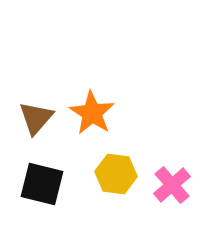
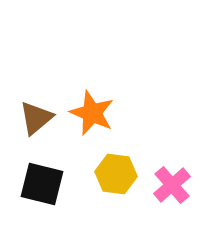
orange star: rotated 9 degrees counterclockwise
brown triangle: rotated 9 degrees clockwise
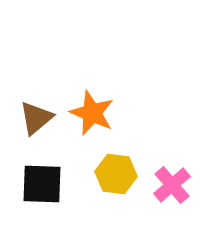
black square: rotated 12 degrees counterclockwise
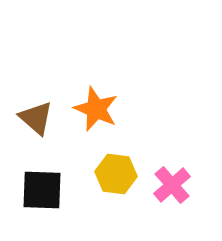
orange star: moved 4 px right, 4 px up
brown triangle: rotated 39 degrees counterclockwise
black square: moved 6 px down
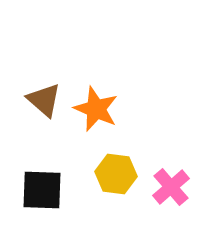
brown triangle: moved 8 px right, 18 px up
pink cross: moved 1 px left, 2 px down
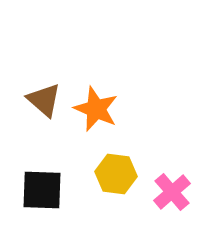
pink cross: moved 1 px right, 5 px down
